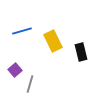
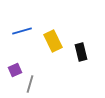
purple square: rotated 16 degrees clockwise
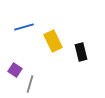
blue line: moved 2 px right, 4 px up
purple square: rotated 32 degrees counterclockwise
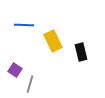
blue line: moved 2 px up; rotated 18 degrees clockwise
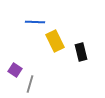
blue line: moved 11 px right, 3 px up
yellow rectangle: moved 2 px right
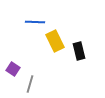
black rectangle: moved 2 px left, 1 px up
purple square: moved 2 px left, 1 px up
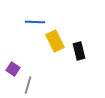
gray line: moved 2 px left, 1 px down
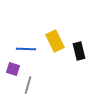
blue line: moved 9 px left, 27 px down
purple square: rotated 16 degrees counterclockwise
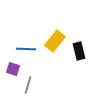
yellow rectangle: rotated 65 degrees clockwise
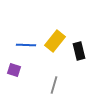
blue line: moved 4 px up
purple square: moved 1 px right, 1 px down
gray line: moved 26 px right
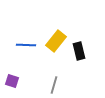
yellow rectangle: moved 1 px right
purple square: moved 2 px left, 11 px down
